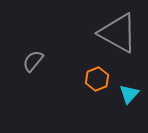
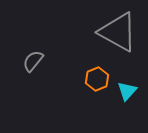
gray triangle: moved 1 px up
cyan triangle: moved 2 px left, 3 px up
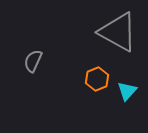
gray semicircle: rotated 15 degrees counterclockwise
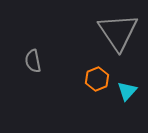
gray triangle: rotated 27 degrees clockwise
gray semicircle: rotated 35 degrees counterclockwise
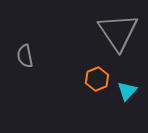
gray semicircle: moved 8 px left, 5 px up
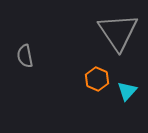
orange hexagon: rotated 15 degrees counterclockwise
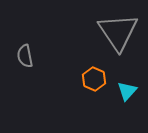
orange hexagon: moved 3 px left
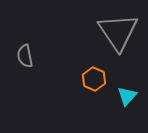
cyan triangle: moved 5 px down
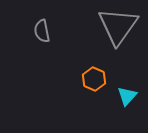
gray triangle: moved 6 px up; rotated 9 degrees clockwise
gray semicircle: moved 17 px right, 25 px up
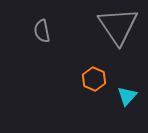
gray triangle: rotated 9 degrees counterclockwise
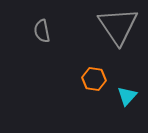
orange hexagon: rotated 15 degrees counterclockwise
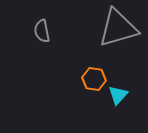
gray triangle: moved 2 px down; rotated 48 degrees clockwise
cyan triangle: moved 9 px left, 1 px up
